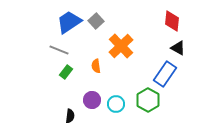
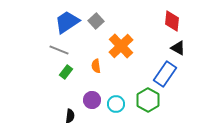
blue trapezoid: moved 2 px left
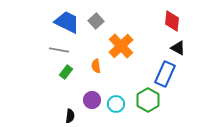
blue trapezoid: rotated 60 degrees clockwise
gray line: rotated 12 degrees counterclockwise
blue rectangle: rotated 10 degrees counterclockwise
